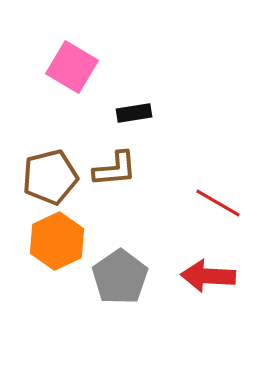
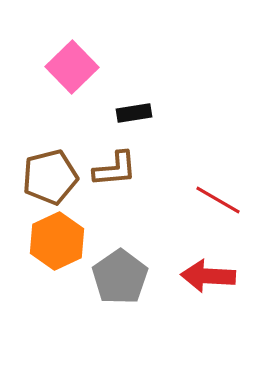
pink square: rotated 15 degrees clockwise
red line: moved 3 px up
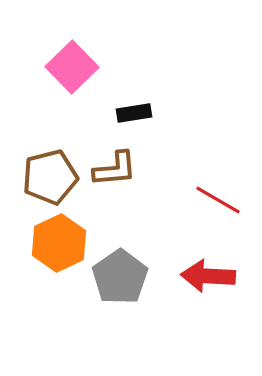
orange hexagon: moved 2 px right, 2 px down
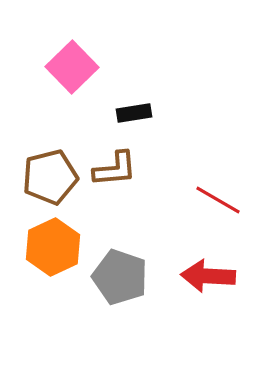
orange hexagon: moved 6 px left, 4 px down
gray pentagon: rotated 18 degrees counterclockwise
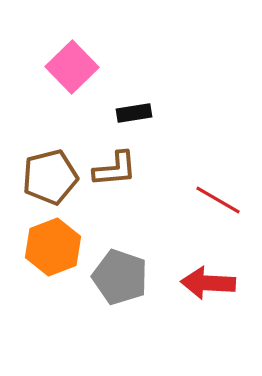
orange hexagon: rotated 4 degrees clockwise
red arrow: moved 7 px down
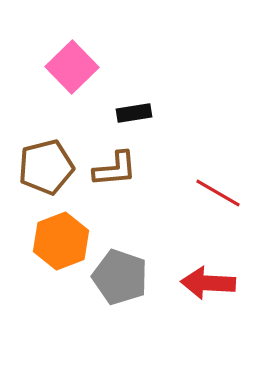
brown pentagon: moved 4 px left, 10 px up
red line: moved 7 px up
orange hexagon: moved 8 px right, 6 px up
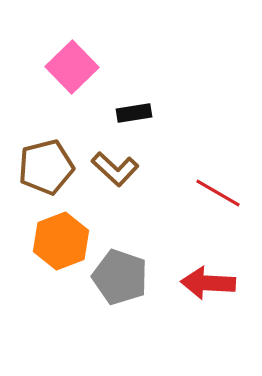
brown L-shape: rotated 48 degrees clockwise
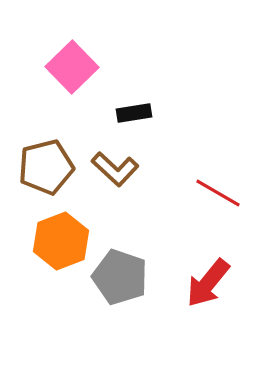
red arrow: rotated 54 degrees counterclockwise
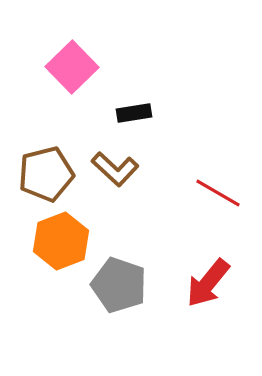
brown pentagon: moved 7 px down
gray pentagon: moved 1 px left, 8 px down
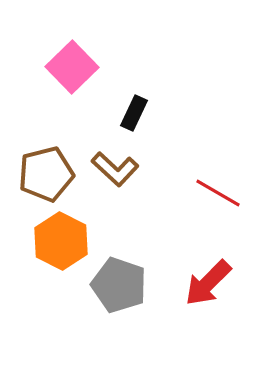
black rectangle: rotated 56 degrees counterclockwise
orange hexagon: rotated 12 degrees counterclockwise
red arrow: rotated 6 degrees clockwise
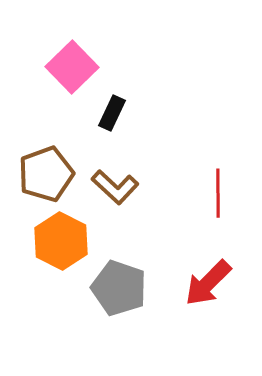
black rectangle: moved 22 px left
brown L-shape: moved 18 px down
brown pentagon: rotated 6 degrees counterclockwise
red line: rotated 60 degrees clockwise
gray pentagon: moved 3 px down
